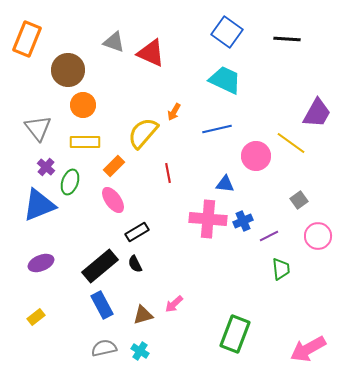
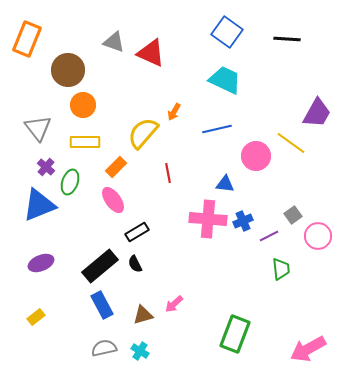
orange rectangle at (114, 166): moved 2 px right, 1 px down
gray square at (299, 200): moved 6 px left, 15 px down
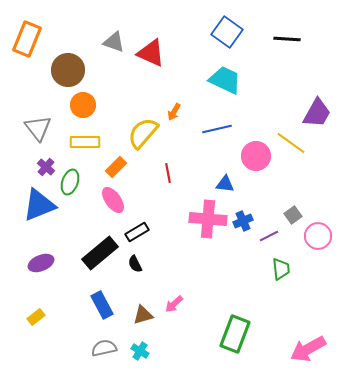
black rectangle at (100, 266): moved 13 px up
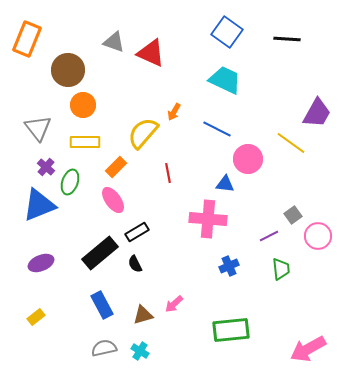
blue line at (217, 129): rotated 40 degrees clockwise
pink circle at (256, 156): moved 8 px left, 3 px down
blue cross at (243, 221): moved 14 px left, 45 px down
green rectangle at (235, 334): moved 4 px left, 4 px up; rotated 63 degrees clockwise
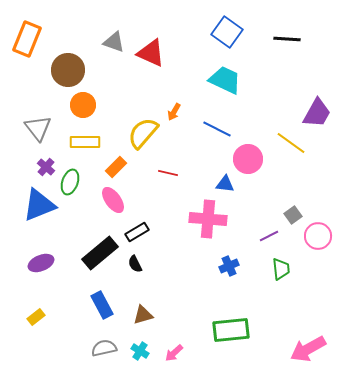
red line at (168, 173): rotated 66 degrees counterclockwise
pink arrow at (174, 304): moved 49 px down
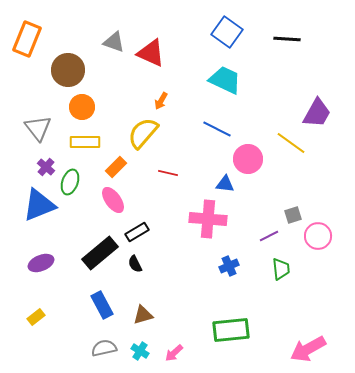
orange circle at (83, 105): moved 1 px left, 2 px down
orange arrow at (174, 112): moved 13 px left, 11 px up
gray square at (293, 215): rotated 18 degrees clockwise
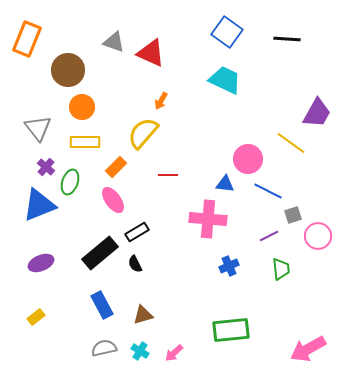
blue line at (217, 129): moved 51 px right, 62 px down
red line at (168, 173): moved 2 px down; rotated 12 degrees counterclockwise
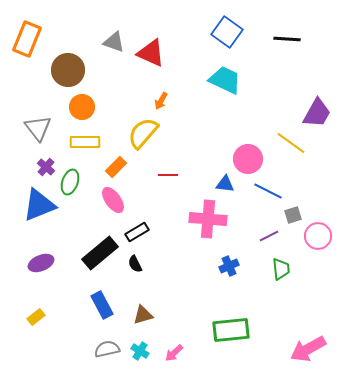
gray semicircle at (104, 348): moved 3 px right, 1 px down
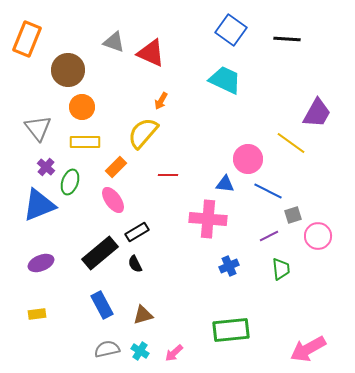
blue square at (227, 32): moved 4 px right, 2 px up
yellow rectangle at (36, 317): moved 1 px right, 3 px up; rotated 30 degrees clockwise
